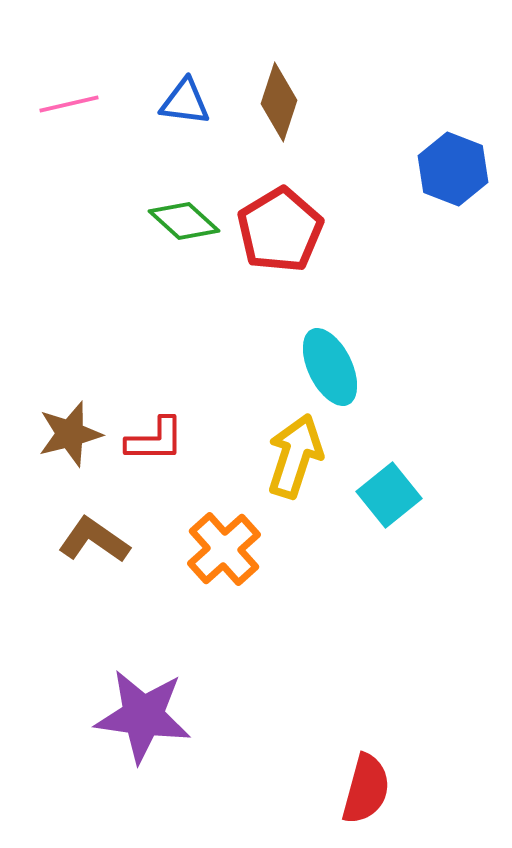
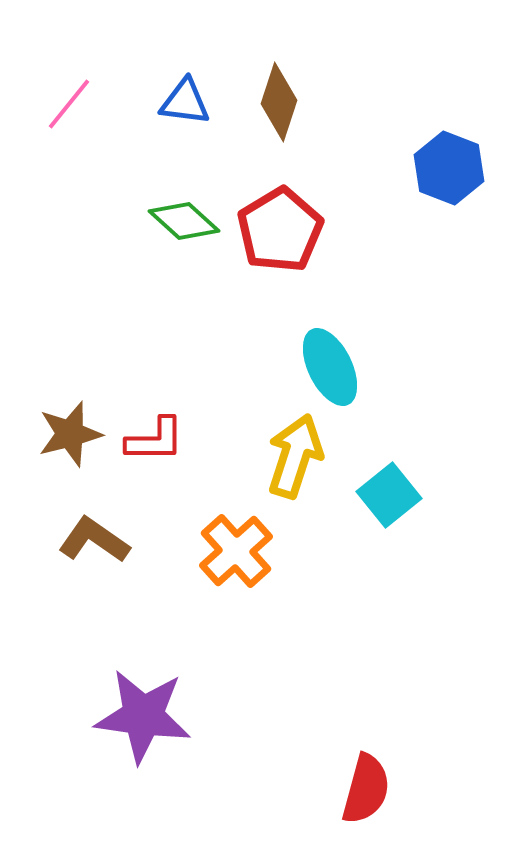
pink line: rotated 38 degrees counterclockwise
blue hexagon: moved 4 px left, 1 px up
orange cross: moved 12 px right, 2 px down
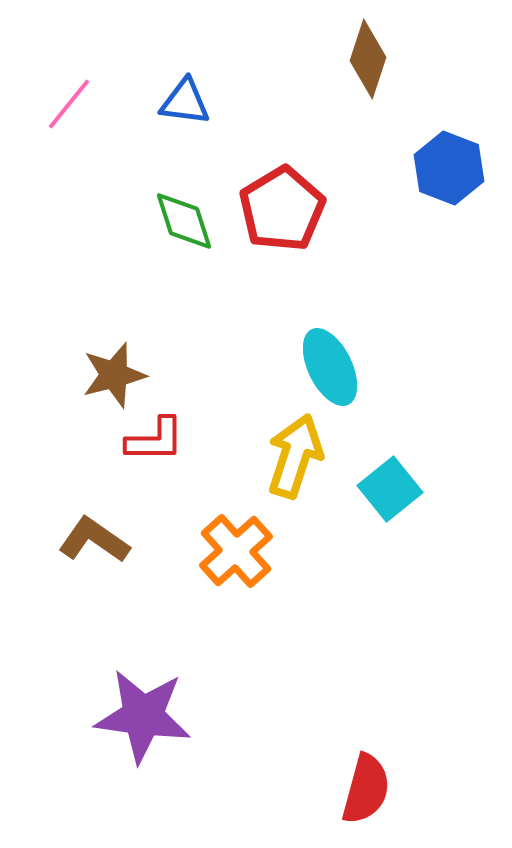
brown diamond: moved 89 px right, 43 px up
green diamond: rotated 30 degrees clockwise
red pentagon: moved 2 px right, 21 px up
brown star: moved 44 px right, 59 px up
cyan square: moved 1 px right, 6 px up
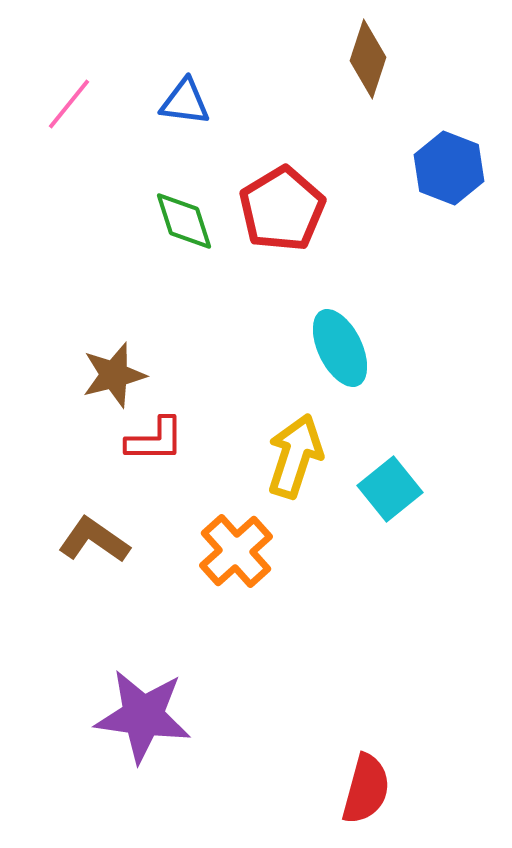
cyan ellipse: moved 10 px right, 19 px up
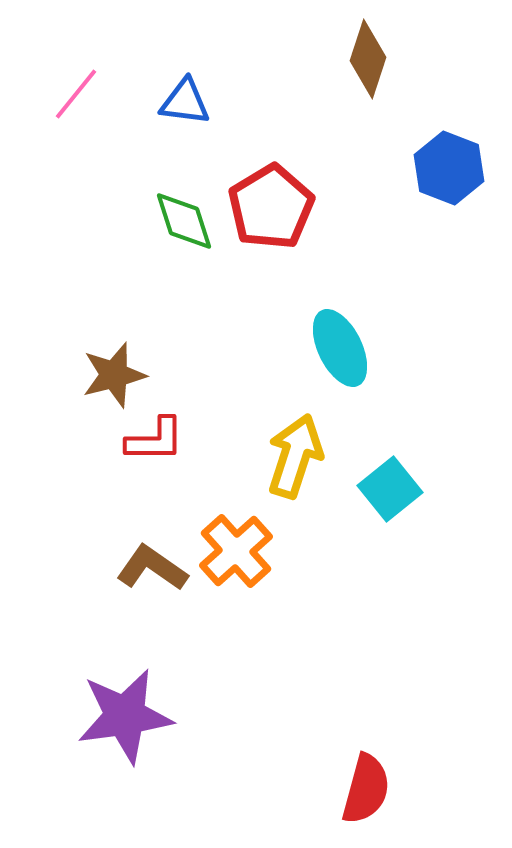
pink line: moved 7 px right, 10 px up
red pentagon: moved 11 px left, 2 px up
brown L-shape: moved 58 px right, 28 px down
purple star: moved 18 px left; rotated 16 degrees counterclockwise
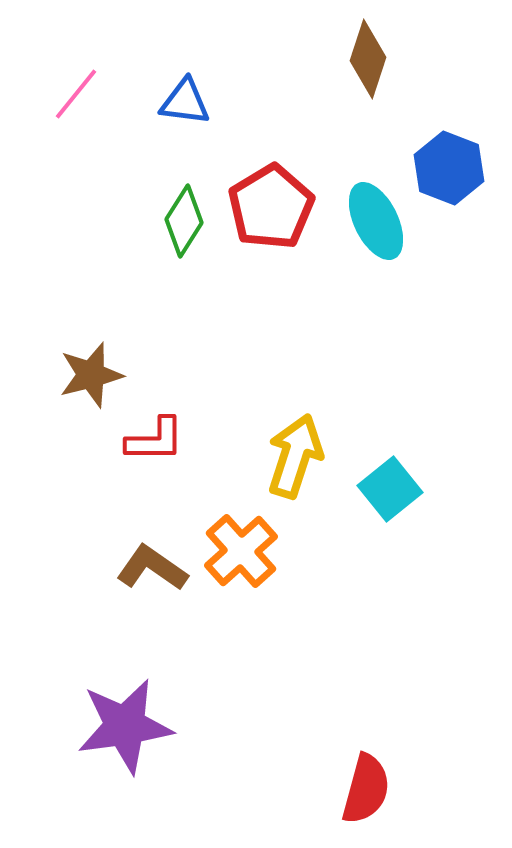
green diamond: rotated 50 degrees clockwise
cyan ellipse: moved 36 px right, 127 px up
brown star: moved 23 px left
orange cross: moved 5 px right
purple star: moved 10 px down
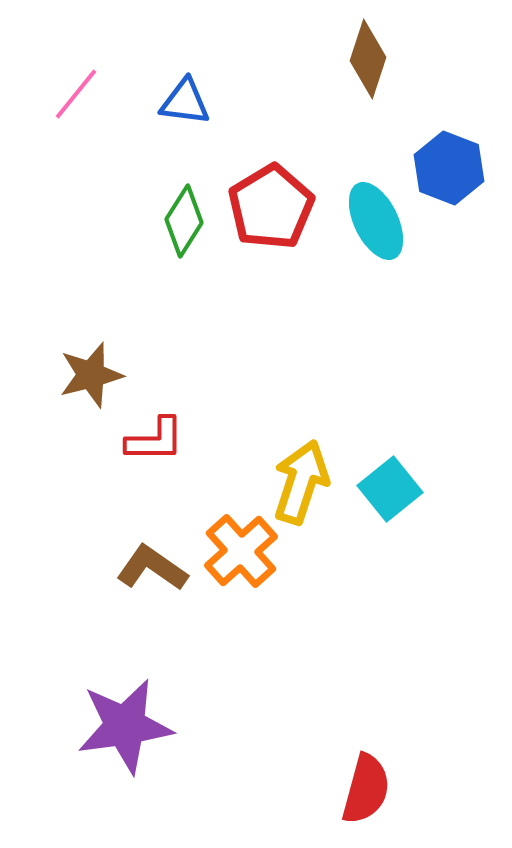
yellow arrow: moved 6 px right, 26 px down
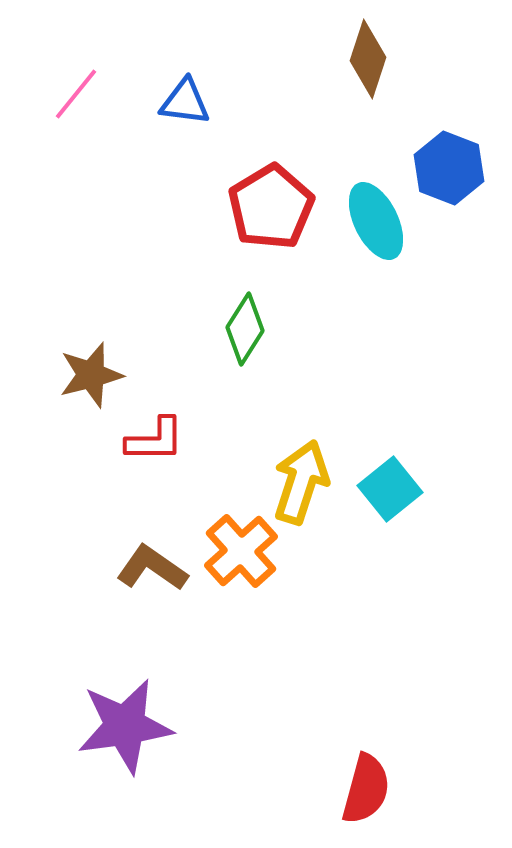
green diamond: moved 61 px right, 108 px down
